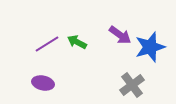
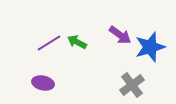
purple line: moved 2 px right, 1 px up
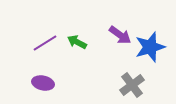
purple line: moved 4 px left
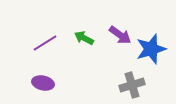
green arrow: moved 7 px right, 4 px up
blue star: moved 1 px right, 2 px down
gray cross: rotated 20 degrees clockwise
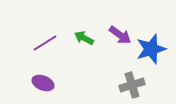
purple ellipse: rotated 10 degrees clockwise
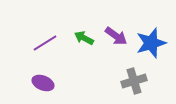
purple arrow: moved 4 px left, 1 px down
blue star: moved 6 px up
gray cross: moved 2 px right, 4 px up
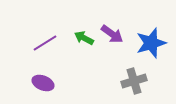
purple arrow: moved 4 px left, 2 px up
